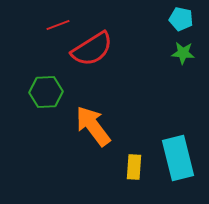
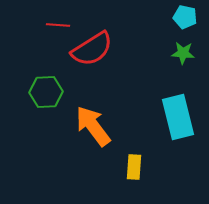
cyan pentagon: moved 4 px right, 2 px up
red line: rotated 25 degrees clockwise
cyan rectangle: moved 41 px up
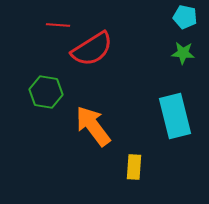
green hexagon: rotated 12 degrees clockwise
cyan rectangle: moved 3 px left, 1 px up
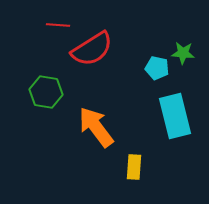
cyan pentagon: moved 28 px left, 51 px down
orange arrow: moved 3 px right, 1 px down
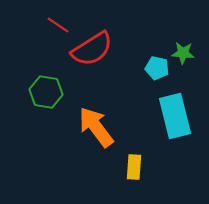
red line: rotated 30 degrees clockwise
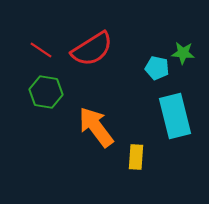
red line: moved 17 px left, 25 px down
yellow rectangle: moved 2 px right, 10 px up
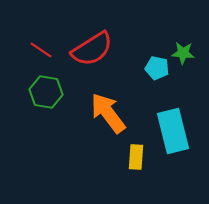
cyan rectangle: moved 2 px left, 15 px down
orange arrow: moved 12 px right, 14 px up
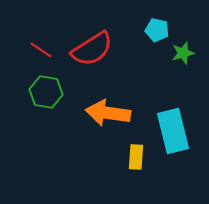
green star: rotated 20 degrees counterclockwise
cyan pentagon: moved 38 px up
orange arrow: rotated 45 degrees counterclockwise
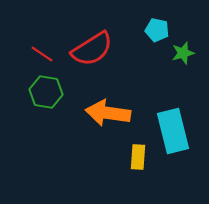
red line: moved 1 px right, 4 px down
yellow rectangle: moved 2 px right
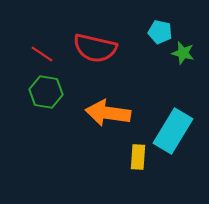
cyan pentagon: moved 3 px right, 2 px down
red semicircle: moved 3 px right, 1 px up; rotated 45 degrees clockwise
green star: rotated 30 degrees clockwise
cyan rectangle: rotated 45 degrees clockwise
